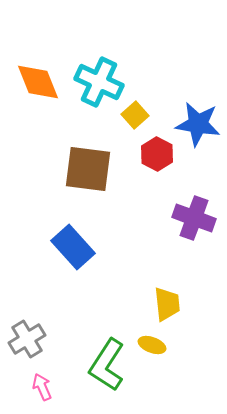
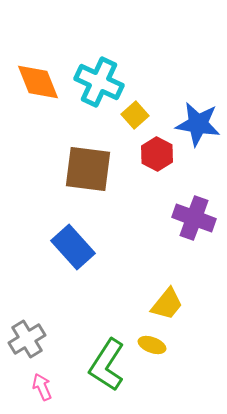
yellow trapezoid: rotated 45 degrees clockwise
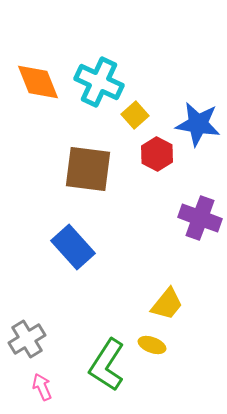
purple cross: moved 6 px right
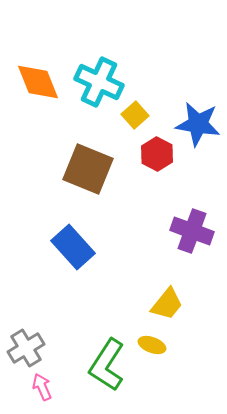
brown square: rotated 15 degrees clockwise
purple cross: moved 8 px left, 13 px down
gray cross: moved 1 px left, 9 px down
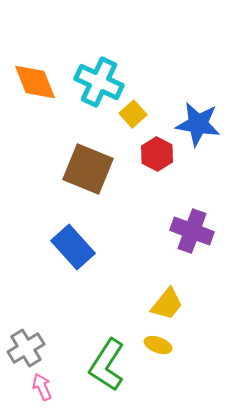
orange diamond: moved 3 px left
yellow square: moved 2 px left, 1 px up
yellow ellipse: moved 6 px right
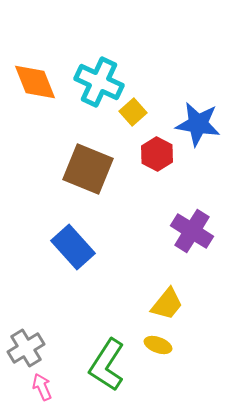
yellow square: moved 2 px up
purple cross: rotated 12 degrees clockwise
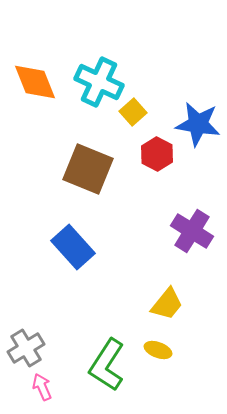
yellow ellipse: moved 5 px down
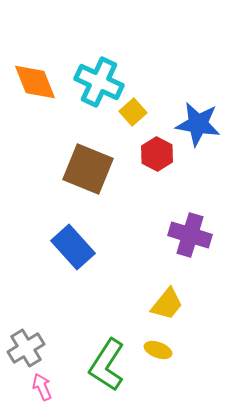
purple cross: moved 2 px left, 4 px down; rotated 15 degrees counterclockwise
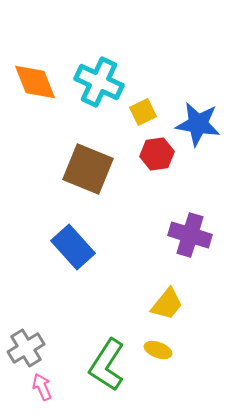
yellow square: moved 10 px right; rotated 16 degrees clockwise
red hexagon: rotated 24 degrees clockwise
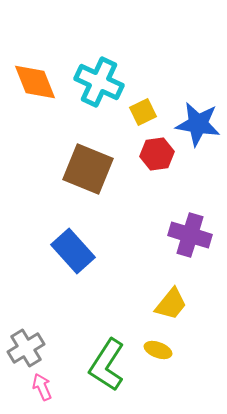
blue rectangle: moved 4 px down
yellow trapezoid: moved 4 px right
